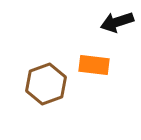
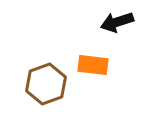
orange rectangle: moved 1 px left
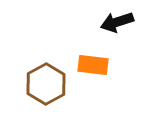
brown hexagon: rotated 9 degrees counterclockwise
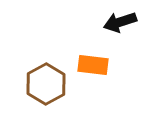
black arrow: moved 3 px right
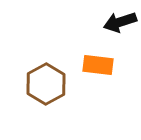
orange rectangle: moved 5 px right
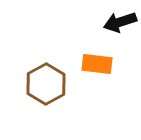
orange rectangle: moved 1 px left, 1 px up
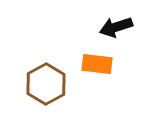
black arrow: moved 4 px left, 5 px down
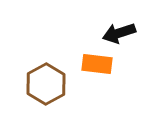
black arrow: moved 3 px right, 6 px down
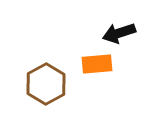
orange rectangle: rotated 12 degrees counterclockwise
